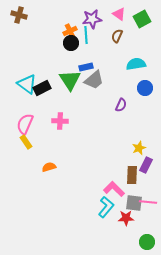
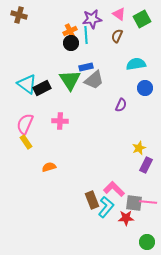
brown rectangle: moved 40 px left, 25 px down; rotated 24 degrees counterclockwise
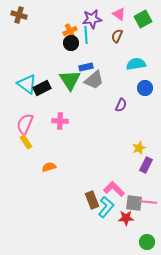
green square: moved 1 px right
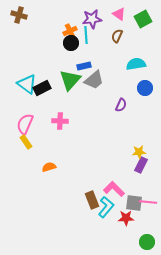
blue rectangle: moved 2 px left, 1 px up
green triangle: rotated 15 degrees clockwise
yellow star: moved 4 px down; rotated 16 degrees clockwise
purple rectangle: moved 5 px left
